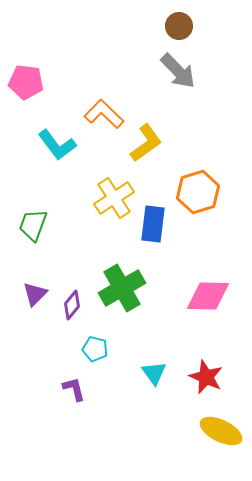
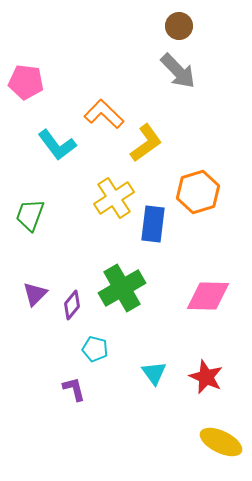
green trapezoid: moved 3 px left, 10 px up
yellow ellipse: moved 11 px down
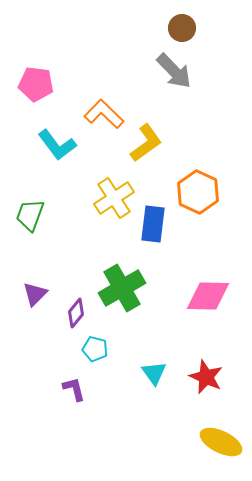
brown circle: moved 3 px right, 2 px down
gray arrow: moved 4 px left
pink pentagon: moved 10 px right, 2 px down
orange hexagon: rotated 18 degrees counterclockwise
purple diamond: moved 4 px right, 8 px down
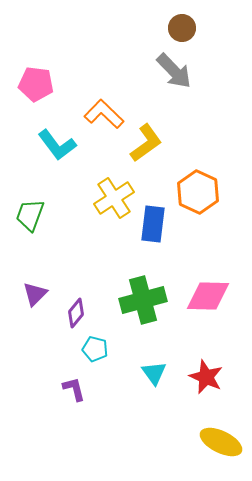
green cross: moved 21 px right, 12 px down; rotated 15 degrees clockwise
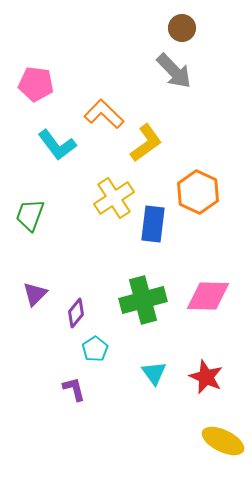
cyan pentagon: rotated 25 degrees clockwise
yellow ellipse: moved 2 px right, 1 px up
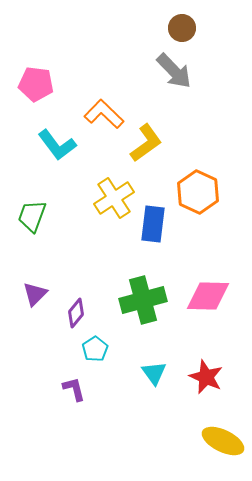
green trapezoid: moved 2 px right, 1 px down
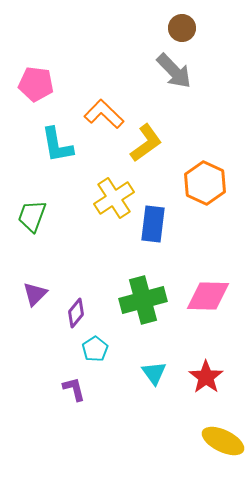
cyan L-shape: rotated 27 degrees clockwise
orange hexagon: moved 7 px right, 9 px up
red star: rotated 12 degrees clockwise
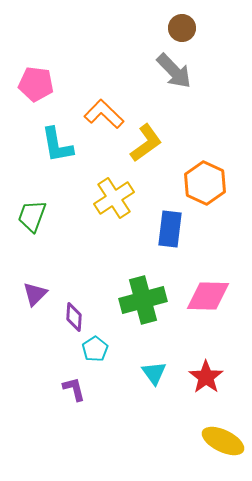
blue rectangle: moved 17 px right, 5 px down
purple diamond: moved 2 px left, 4 px down; rotated 36 degrees counterclockwise
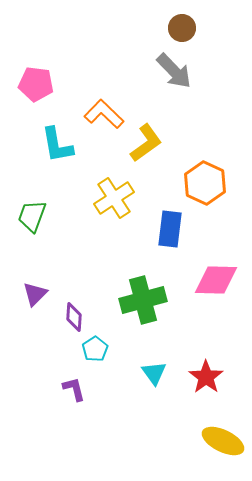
pink diamond: moved 8 px right, 16 px up
